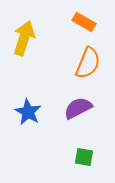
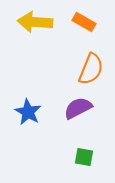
yellow arrow: moved 11 px right, 16 px up; rotated 104 degrees counterclockwise
orange semicircle: moved 3 px right, 6 px down
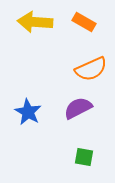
orange semicircle: rotated 44 degrees clockwise
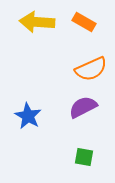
yellow arrow: moved 2 px right
purple semicircle: moved 5 px right, 1 px up
blue star: moved 4 px down
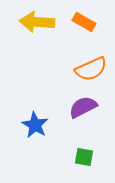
blue star: moved 7 px right, 9 px down
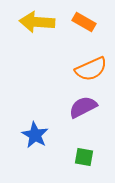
blue star: moved 10 px down
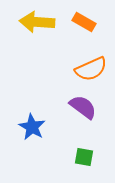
purple semicircle: rotated 64 degrees clockwise
blue star: moved 3 px left, 8 px up
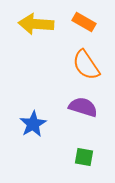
yellow arrow: moved 1 px left, 2 px down
orange semicircle: moved 5 px left, 4 px up; rotated 80 degrees clockwise
purple semicircle: rotated 20 degrees counterclockwise
blue star: moved 1 px right, 3 px up; rotated 12 degrees clockwise
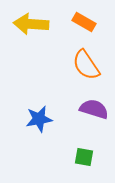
yellow arrow: moved 5 px left
purple semicircle: moved 11 px right, 2 px down
blue star: moved 6 px right, 5 px up; rotated 20 degrees clockwise
